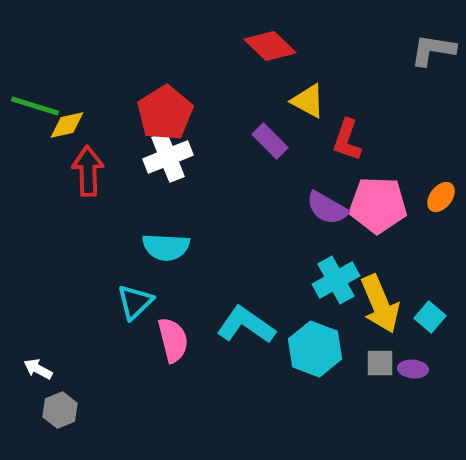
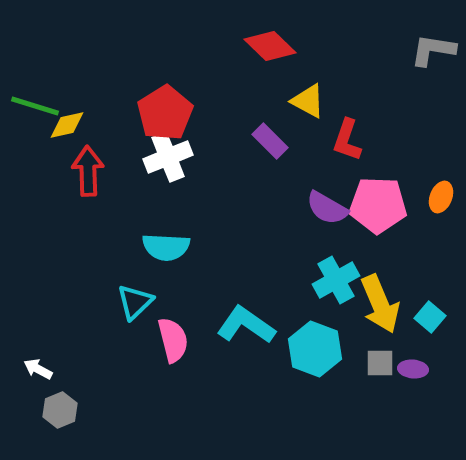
orange ellipse: rotated 16 degrees counterclockwise
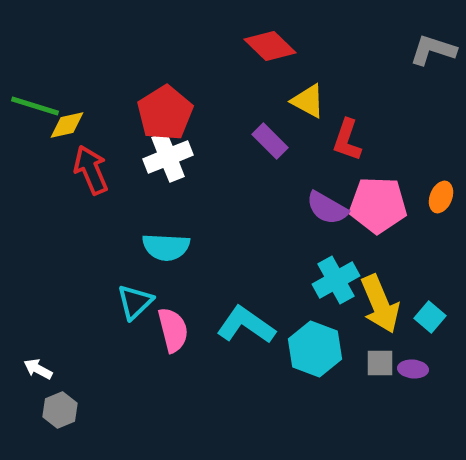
gray L-shape: rotated 9 degrees clockwise
red arrow: moved 3 px right, 1 px up; rotated 21 degrees counterclockwise
pink semicircle: moved 10 px up
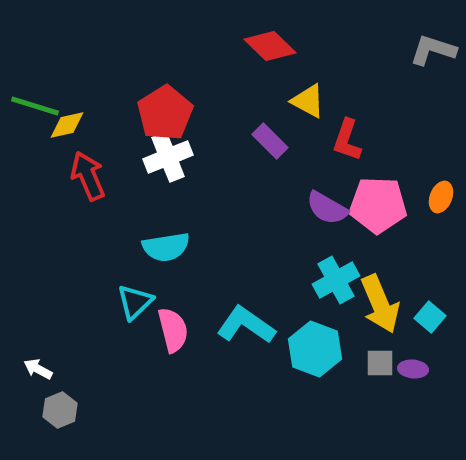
red arrow: moved 3 px left, 6 px down
cyan semicircle: rotated 12 degrees counterclockwise
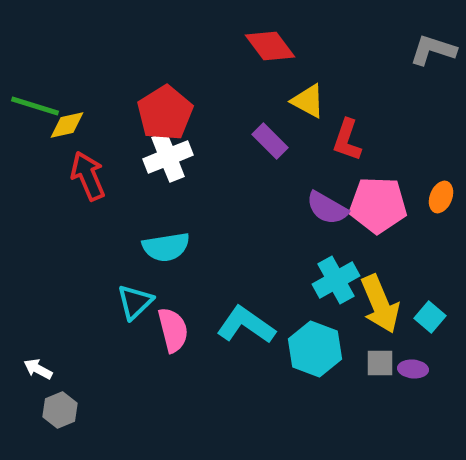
red diamond: rotated 9 degrees clockwise
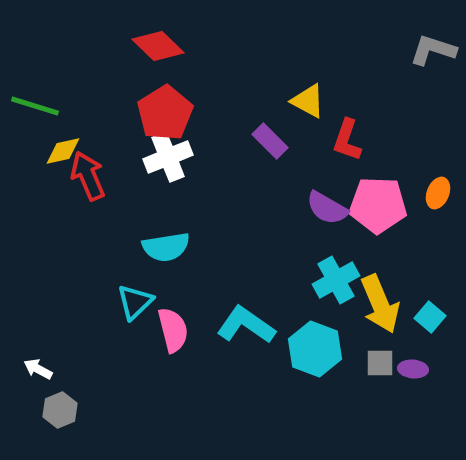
red diamond: moved 112 px left; rotated 9 degrees counterclockwise
yellow diamond: moved 4 px left, 26 px down
orange ellipse: moved 3 px left, 4 px up
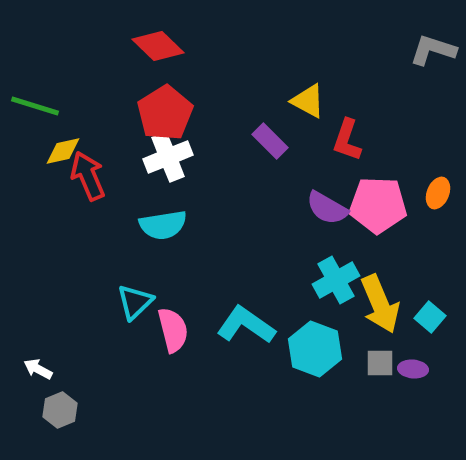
cyan semicircle: moved 3 px left, 22 px up
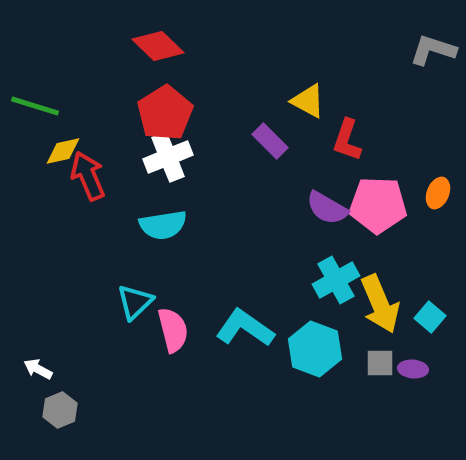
cyan L-shape: moved 1 px left, 3 px down
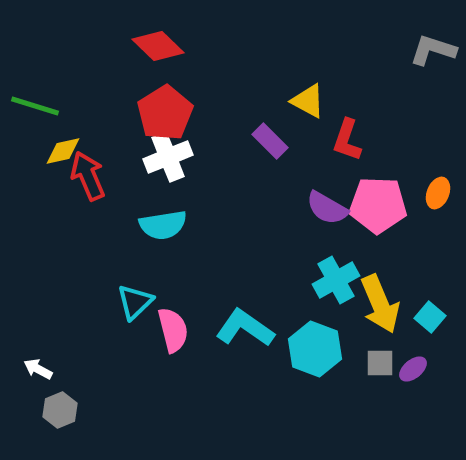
purple ellipse: rotated 44 degrees counterclockwise
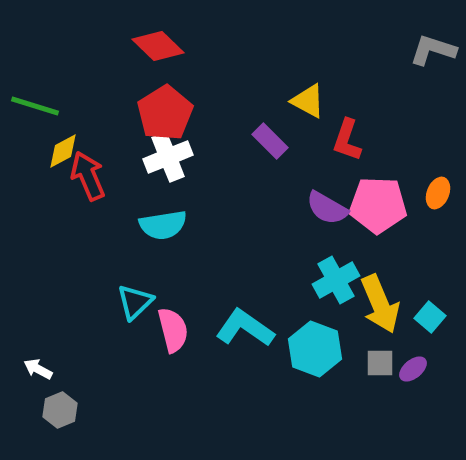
yellow diamond: rotated 15 degrees counterclockwise
